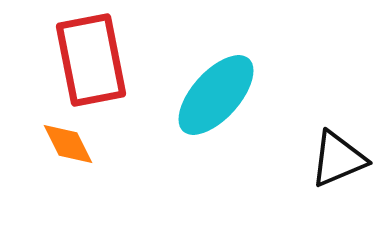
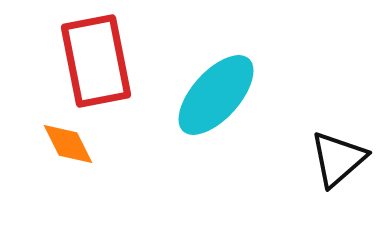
red rectangle: moved 5 px right, 1 px down
black triangle: rotated 18 degrees counterclockwise
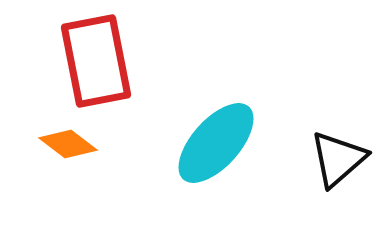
cyan ellipse: moved 48 px down
orange diamond: rotated 26 degrees counterclockwise
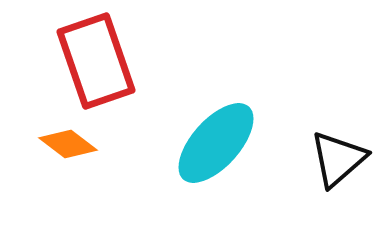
red rectangle: rotated 8 degrees counterclockwise
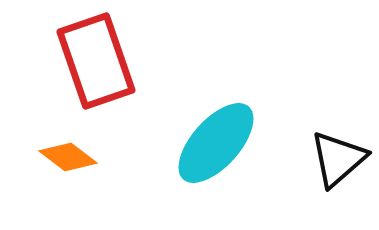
orange diamond: moved 13 px down
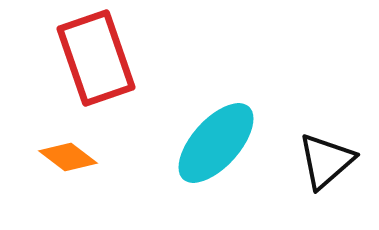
red rectangle: moved 3 px up
black triangle: moved 12 px left, 2 px down
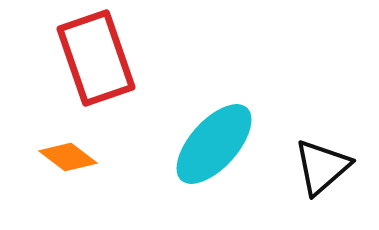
cyan ellipse: moved 2 px left, 1 px down
black triangle: moved 4 px left, 6 px down
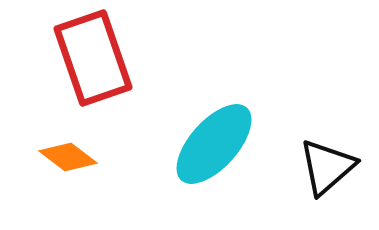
red rectangle: moved 3 px left
black triangle: moved 5 px right
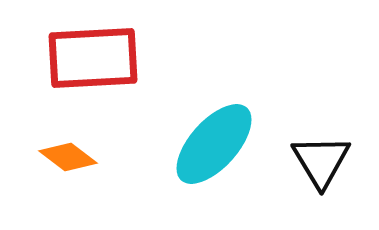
red rectangle: rotated 74 degrees counterclockwise
black triangle: moved 6 px left, 6 px up; rotated 20 degrees counterclockwise
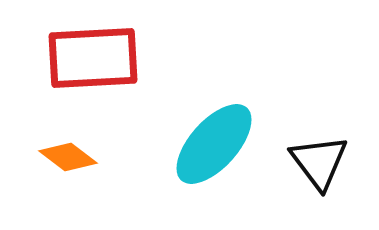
black triangle: moved 2 px left, 1 px down; rotated 6 degrees counterclockwise
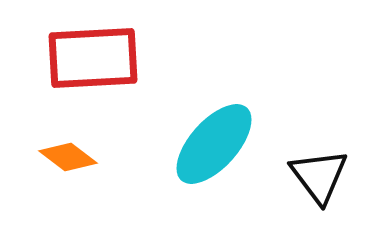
black triangle: moved 14 px down
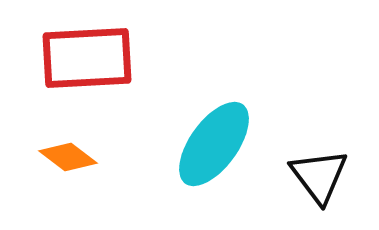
red rectangle: moved 6 px left
cyan ellipse: rotated 6 degrees counterclockwise
